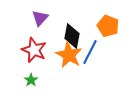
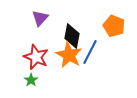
orange pentagon: moved 6 px right
red star: moved 2 px right, 7 px down
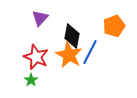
orange pentagon: rotated 30 degrees clockwise
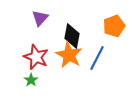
blue line: moved 7 px right, 6 px down
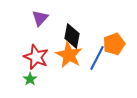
orange pentagon: moved 18 px down
green star: moved 1 px left, 1 px up
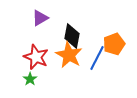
purple triangle: rotated 18 degrees clockwise
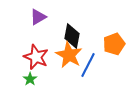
purple triangle: moved 2 px left, 1 px up
blue line: moved 9 px left, 7 px down
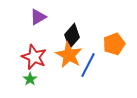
black diamond: rotated 30 degrees clockwise
red star: moved 2 px left
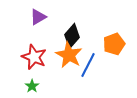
green star: moved 2 px right, 7 px down
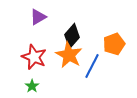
blue line: moved 4 px right, 1 px down
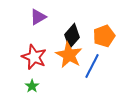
orange pentagon: moved 10 px left, 8 px up
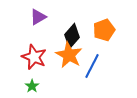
orange pentagon: moved 6 px up
